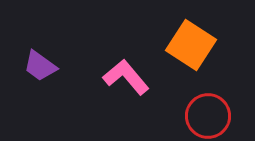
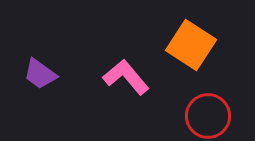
purple trapezoid: moved 8 px down
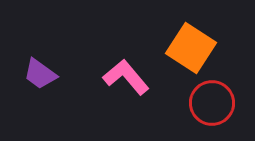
orange square: moved 3 px down
red circle: moved 4 px right, 13 px up
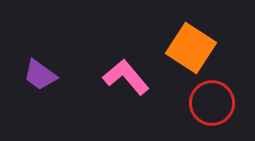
purple trapezoid: moved 1 px down
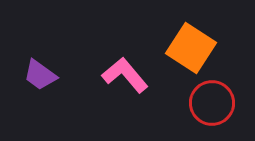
pink L-shape: moved 1 px left, 2 px up
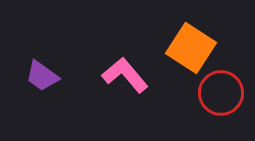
purple trapezoid: moved 2 px right, 1 px down
red circle: moved 9 px right, 10 px up
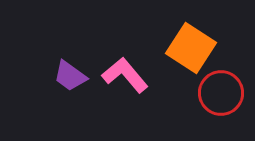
purple trapezoid: moved 28 px right
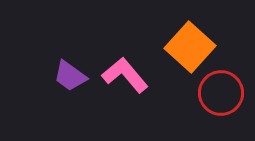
orange square: moved 1 px left, 1 px up; rotated 9 degrees clockwise
